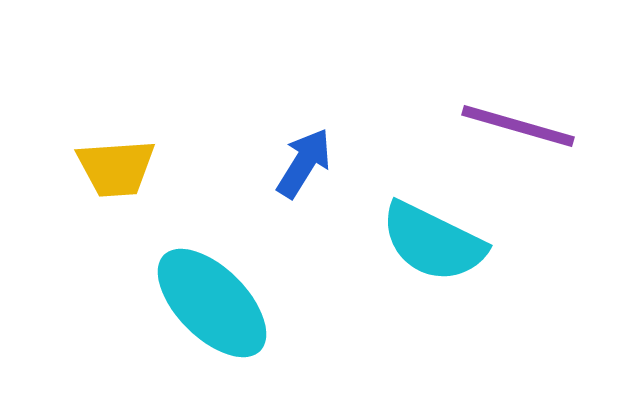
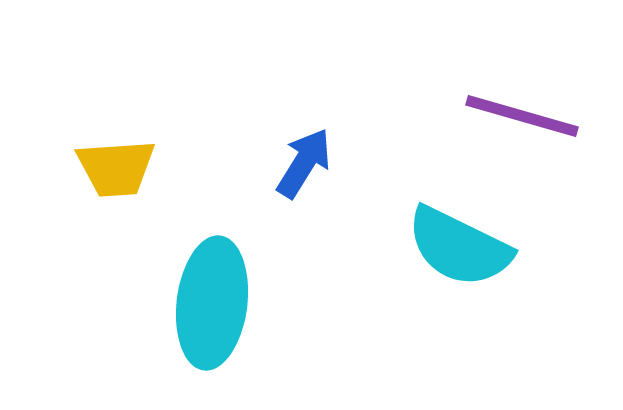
purple line: moved 4 px right, 10 px up
cyan semicircle: moved 26 px right, 5 px down
cyan ellipse: rotated 52 degrees clockwise
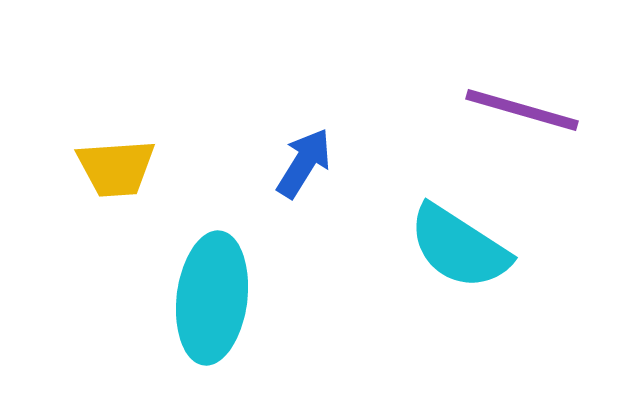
purple line: moved 6 px up
cyan semicircle: rotated 7 degrees clockwise
cyan ellipse: moved 5 px up
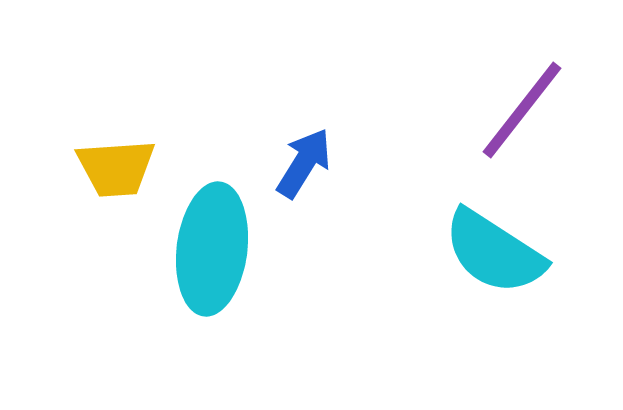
purple line: rotated 68 degrees counterclockwise
cyan semicircle: moved 35 px right, 5 px down
cyan ellipse: moved 49 px up
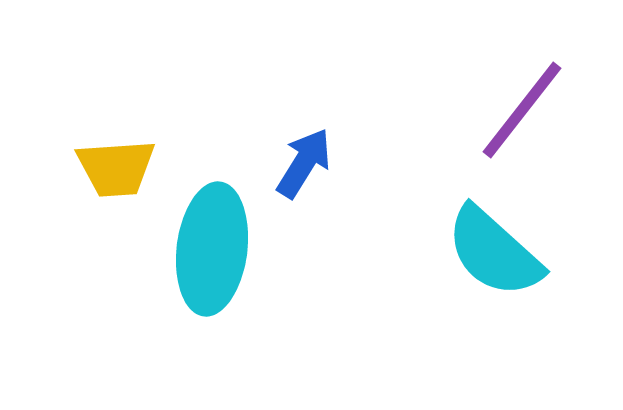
cyan semicircle: rotated 9 degrees clockwise
